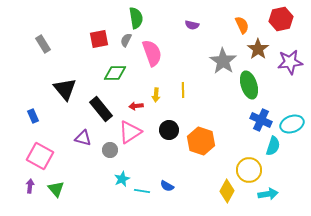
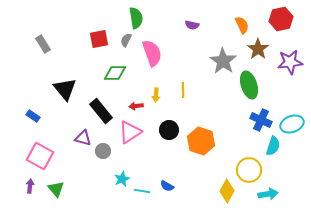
black rectangle: moved 2 px down
blue rectangle: rotated 32 degrees counterclockwise
gray circle: moved 7 px left, 1 px down
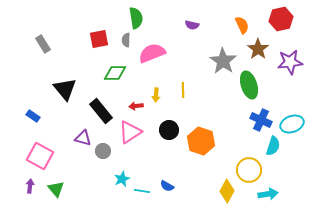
gray semicircle: rotated 24 degrees counterclockwise
pink semicircle: rotated 92 degrees counterclockwise
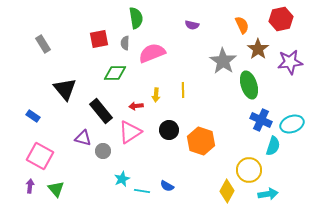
gray semicircle: moved 1 px left, 3 px down
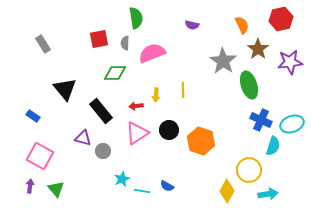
pink triangle: moved 7 px right, 1 px down
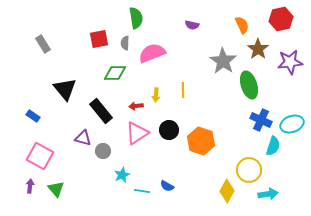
cyan star: moved 4 px up
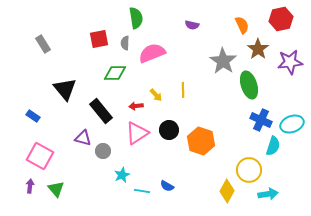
yellow arrow: rotated 48 degrees counterclockwise
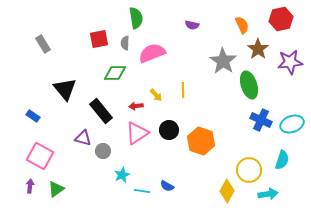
cyan semicircle: moved 9 px right, 14 px down
green triangle: rotated 36 degrees clockwise
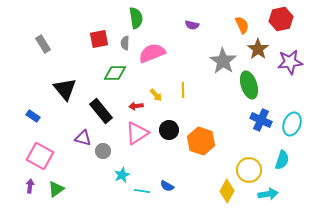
cyan ellipse: rotated 50 degrees counterclockwise
